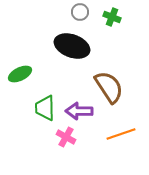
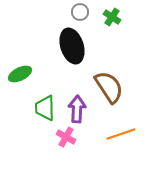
green cross: rotated 12 degrees clockwise
black ellipse: rotated 52 degrees clockwise
purple arrow: moved 2 px left, 2 px up; rotated 92 degrees clockwise
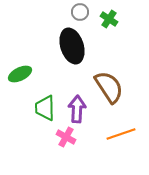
green cross: moved 3 px left, 2 px down
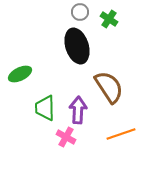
black ellipse: moved 5 px right
purple arrow: moved 1 px right, 1 px down
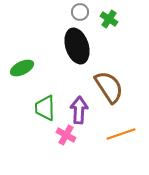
green ellipse: moved 2 px right, 6 px up
purple arrow: moved 1 px right
pink cross: moved 2 px up
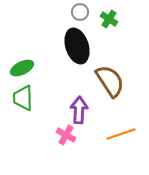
brown semicircle: moved 1 px right, 6 px up
green trapezoid: moved 22 px left, 10 px up
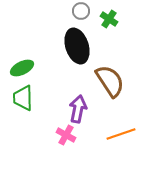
gray circle: moved 1 px right, 1 px up
purple arrow: moved 1 px left, 1 px up; rotated 8 degrees clockwise
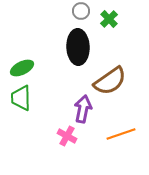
green cross: rotated 12 degrees clockwise
black ellipse: moved 1 px right, 1 px down; rotated 16 degrees clockwise
brown semicircle: rotated 88 degrees clockwise
green trapezoid: moved 2 px left
purple arrow: moved 5 px right
pink cross: moved 1 px right, 1 px down
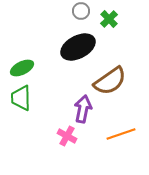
black ellipse: rotated 64 degrees clockwise
